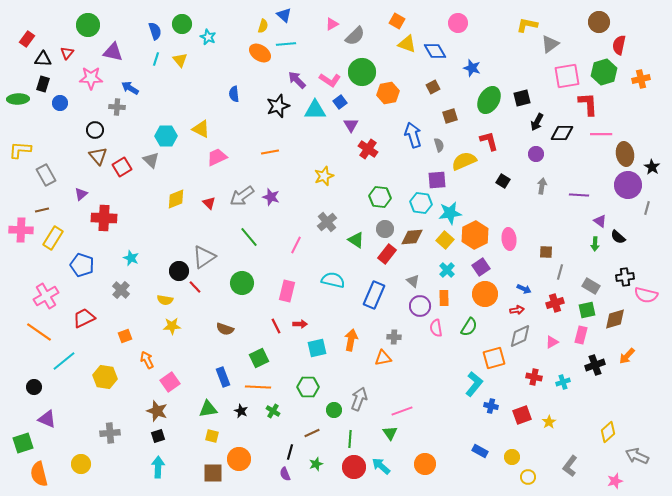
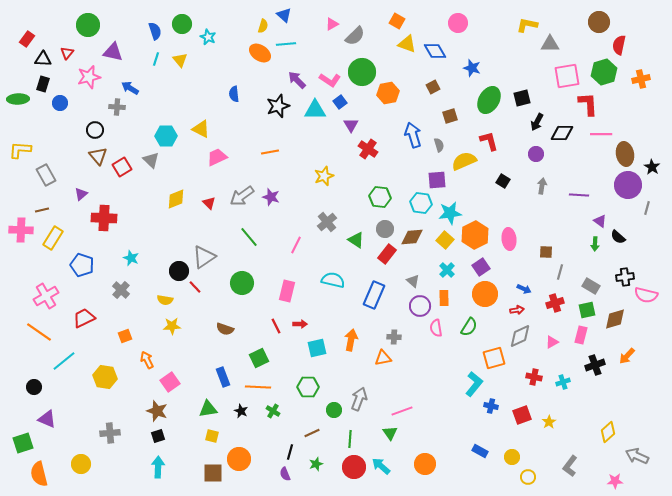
gray triangle at (550, 44): rotated 36 degrees clockwise
pink star at (91, 78): moved 2 px left, 1 px up; rotated 15 degrees counterclockwise
pink star at (615, 481): rotated 14 degrees clockwise
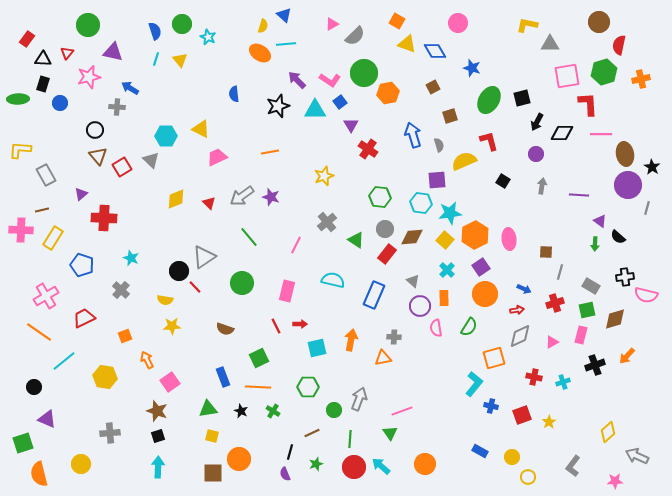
green circle at (362, 72): moved 2 px right, 1 px down
gray L-shape at (570, 466): moved 3 px right
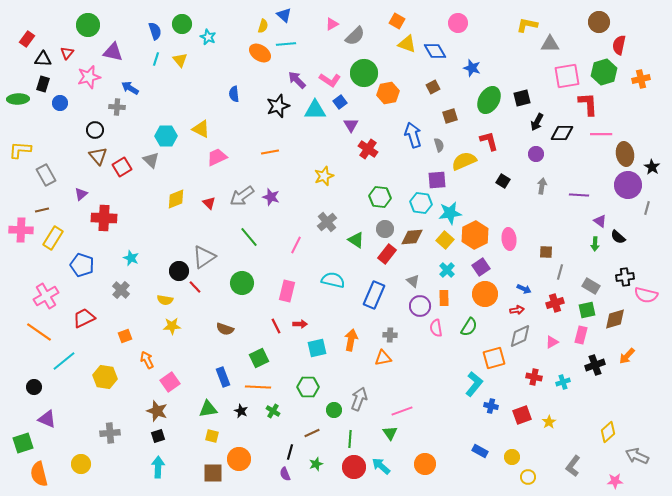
gray cross at (394, 337): moved 4 px left, 2 px up
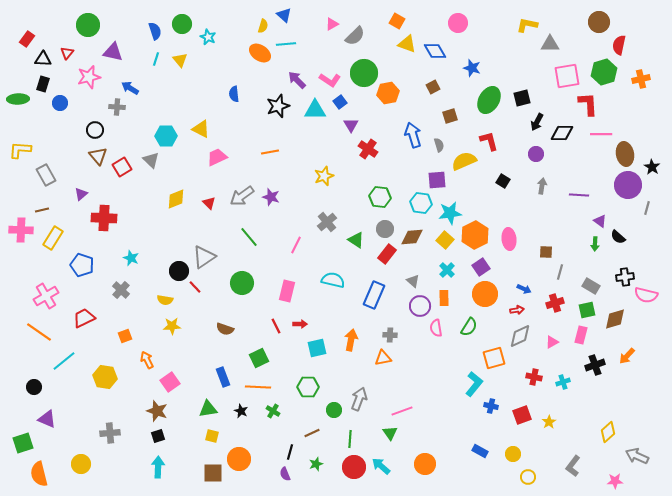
yellow circle at (512, 457): moved 1 px right, 3 px up
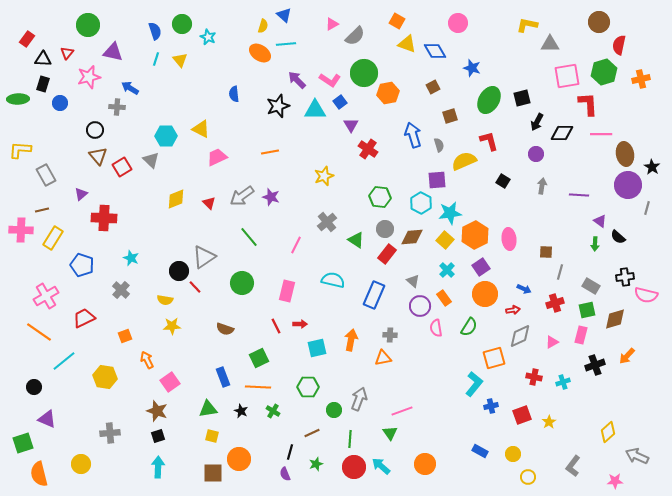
cyan hexagon at (421, 203): rotated 20 degrees clockwise
orange rectangle at (444, 298): rotated 35 degrees counterclockwise
red arrow at (517, 310): moved 4 px left
blue cross at (491, 406): rotated 24 degrees counterclockwise
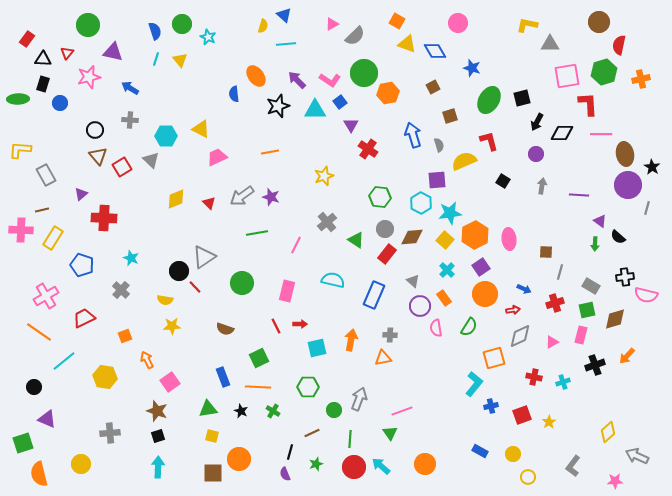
orange ellipse at (260, 53): moved 4 px left, 23 px down; rotated 20 degrees clockwise
gray cross at (117, 107): moved 13 px right, 13 px down
green line at (249, 237): moved 8 px right, 4 px up; rotated 60 degrees counterclockwise
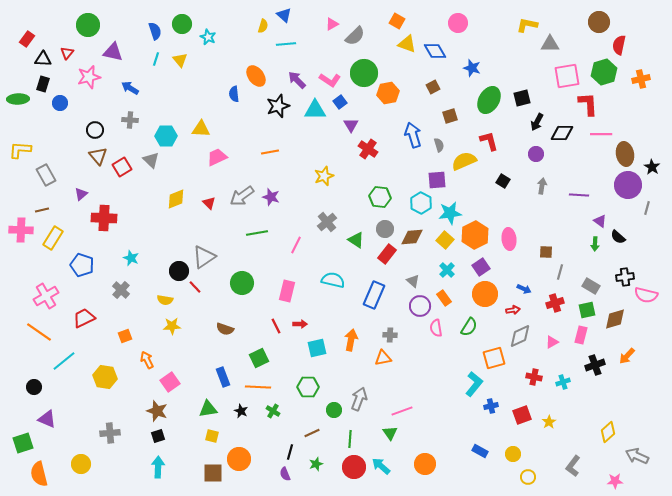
yellow triangle at (201, 129): rotated 24 degrees counterclockwise
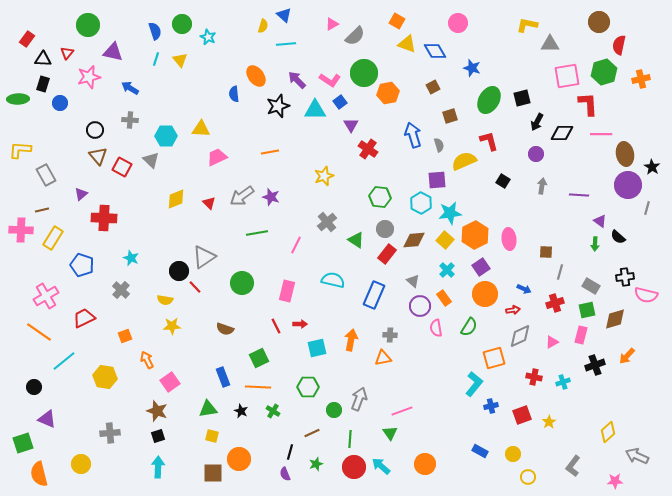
red square at (122, 167): rotated 30 degrees counterclockwise
brown diamond at (412, 237): moved 2 px right, 3 px down
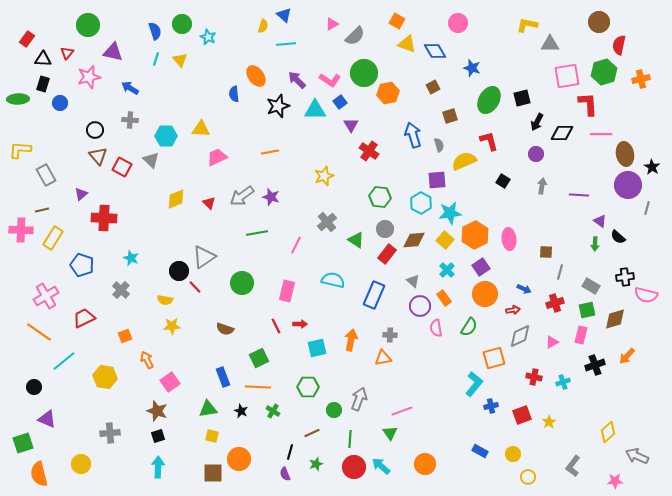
red cross at (368, 149): moved 1 px right, 2 px down
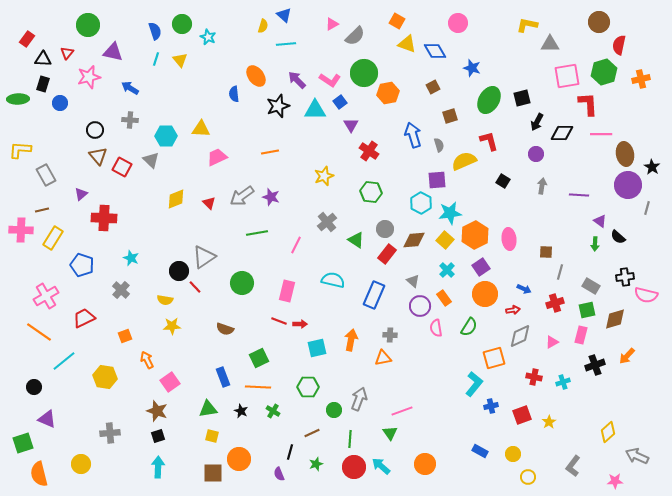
green hexagon at (380, 197): moved 9 px left, 5 px up
red line at (276, 326): moved 3 px right, 5 px up; rotated 42 degrees counterclockwise
purple semicircle at (285, 474): moved 6 px left
